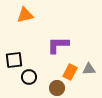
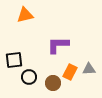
brown circle: moved 4 px left, 5 px up
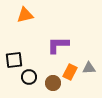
gray triangle: moved 1 px up
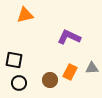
purple L-shape: moved 11 px right, 8 px up; rotated 25 degrees clockwise
black square: rotated 18 degrees clockwise
gray triangle: moved 3 px right
black circle: moved 10 px left, 6 px down
brown circle: moved 3 px left, 3 px up
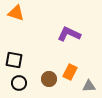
orange triangle: moved 9 px left, 2 px up; rotated 30 degrees clockwise
purple L-shape: moved 3 px up
gray triangle: moved 3 px left, 18 px down
brown circle: moved 1 px left, 1 px up
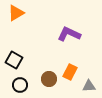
orange triangle: rotated 48 degrees counterclockwise
black square: rotated 18 degrees clockwise
black circle: moved 1 px right, 2 px down
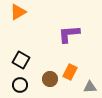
orange triangle: moved 2 px right, 1 px up
purple L-shape: rotated 30 degrees counterclockwise
black square: moved 7 px right
brown circle: moved 1 px right
gray triangle: moved 1 px right, 1 px down
